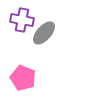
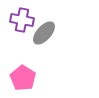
pink pentagon: rotated 10 degrees clockwise
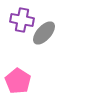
pink pentagon: moved 5 px left, 3 px down
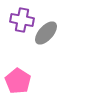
gray ellipse: moved 2 px right
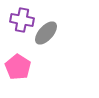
pink pentagon: moved 14 px up
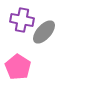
gray ellipse: moved 2 px left, 1 px up
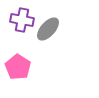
gray ellipse: moved 4 px right, 3 px up
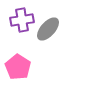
purple cross: rotated 20 degrees counterclockwise
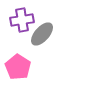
gray ellipse: moved 6 px left, 5 px down
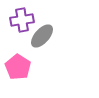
gray ellipse: moved 2 px down
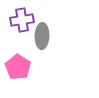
gray ellipse: rotated 40 degrees counterclockwise
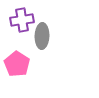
pink pentagon: moved 1 px left, 3 px up
